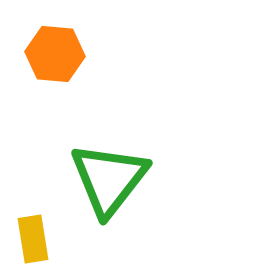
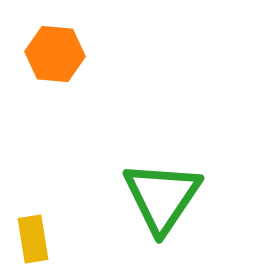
green triangle: moved 53 px right, 18 px down; rotated 4 degrees counterclockwise
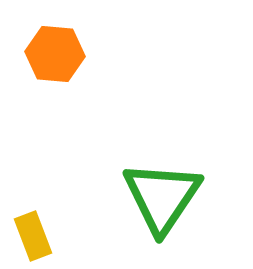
yellow rectangle: moved 3 px up; rotated 12 degrees counterclockwise
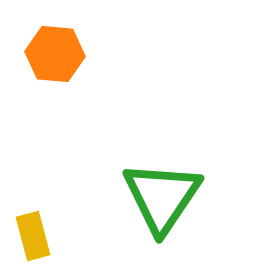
yellow rectangle: rotated 6 degrees clockwise
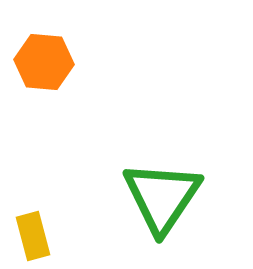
orange hexagon: moved 11 px left, 8 px down
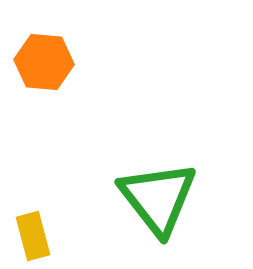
green triangle: moved 4 px left, 1 px down; rotated 12 degrees counterclockwise
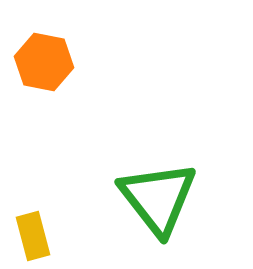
orange hexagon: rotated 6 degrees clockwise
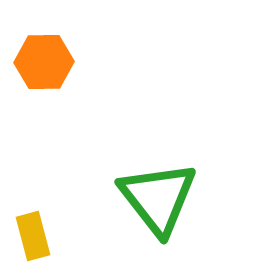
orange hexagon: rotated 12 degrees counterclockwise
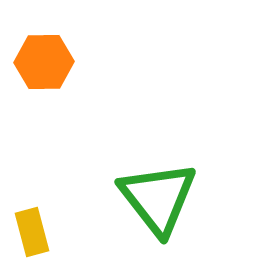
yellow rectangle: moved 1 px left, 4 px up
